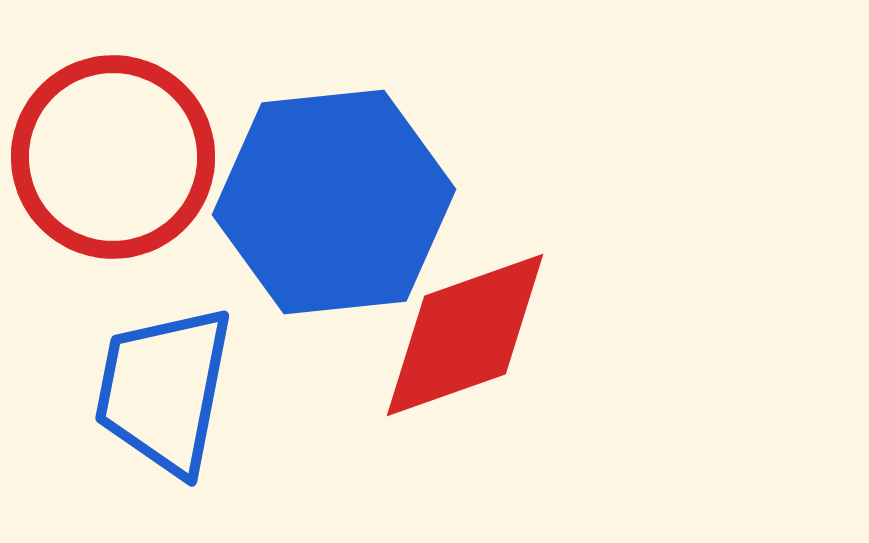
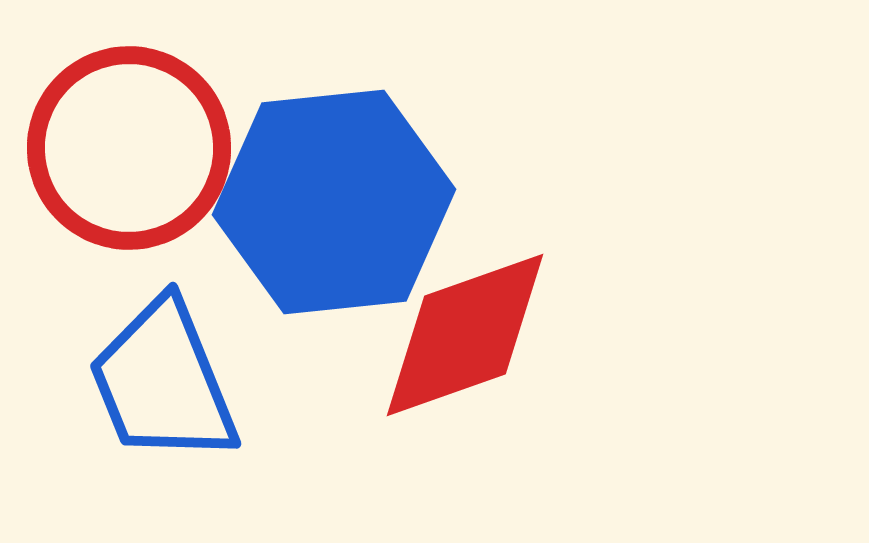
red circle: moved 16 px right, 9 px up
blue trapezoid: moved 1 px left, 8 px up; rotated 33 degrees counterclockwise
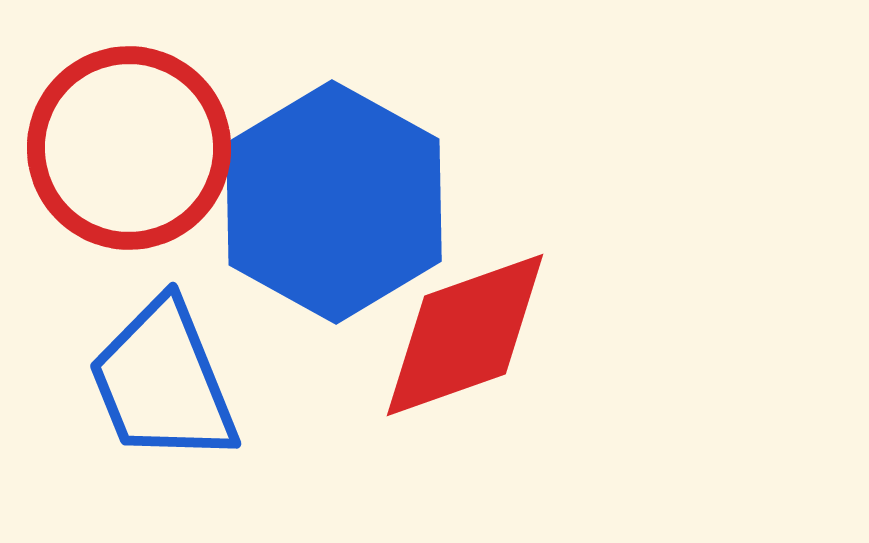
blue hexagon: rotated 25 degrees counterclockwise
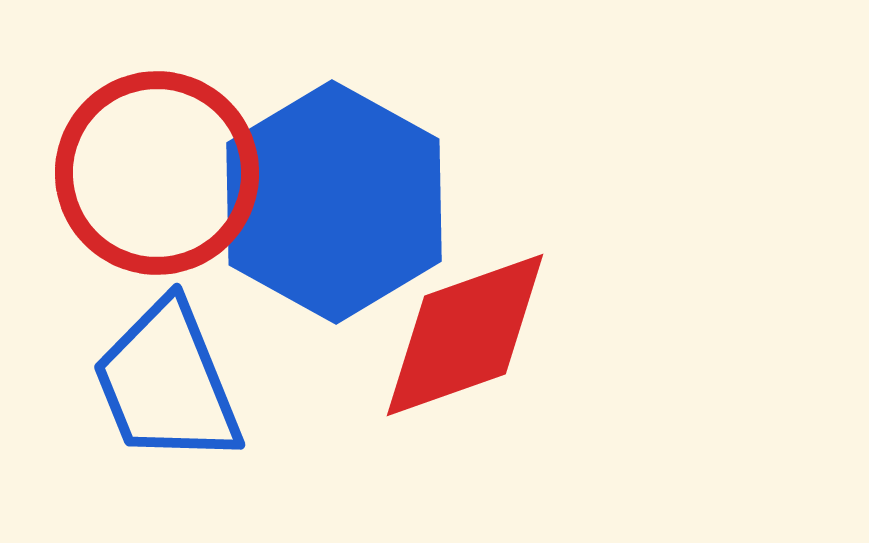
red circle: moved 28 px right, 25 px down
blue trapezoid: moved 4 px right, 1 px down
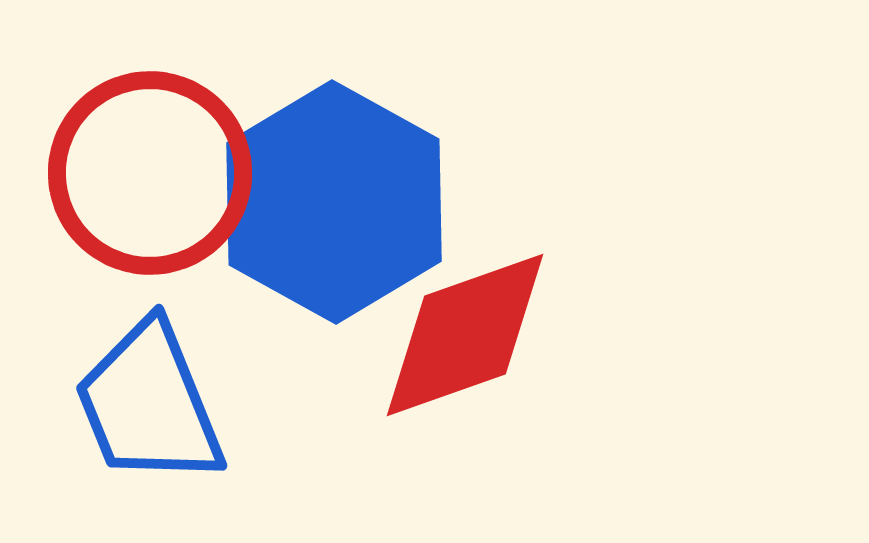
red circle: moved 7 px left
blue trapezoid: moved 18 px left, 21 px down
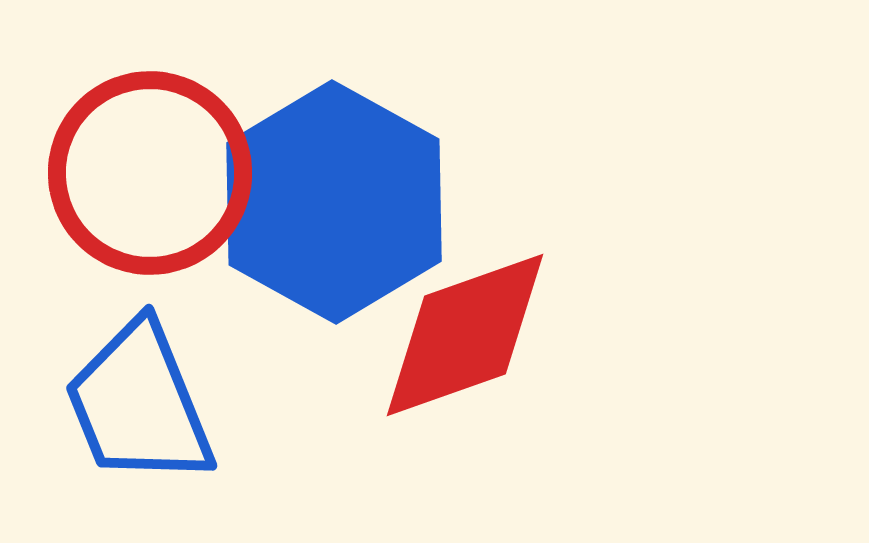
blue trapezoid: moved 10 px left
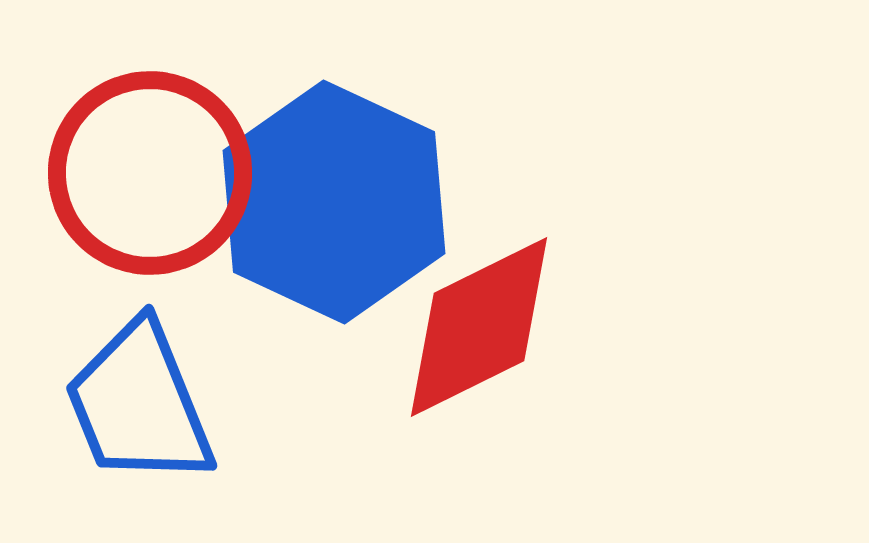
blue hexagon: rotated 4 degrees counterclockwise
red diamond: moved 14 px right, 8 px up; rotated 7 degrees counterclockwise
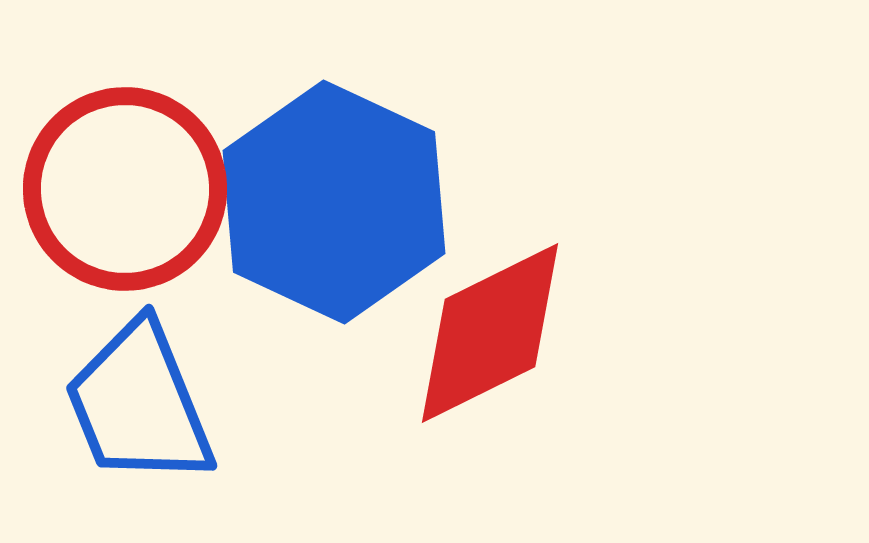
red circle: moved 25 px left, 16 px down
red diamond: moved 11 px right, 6 px down
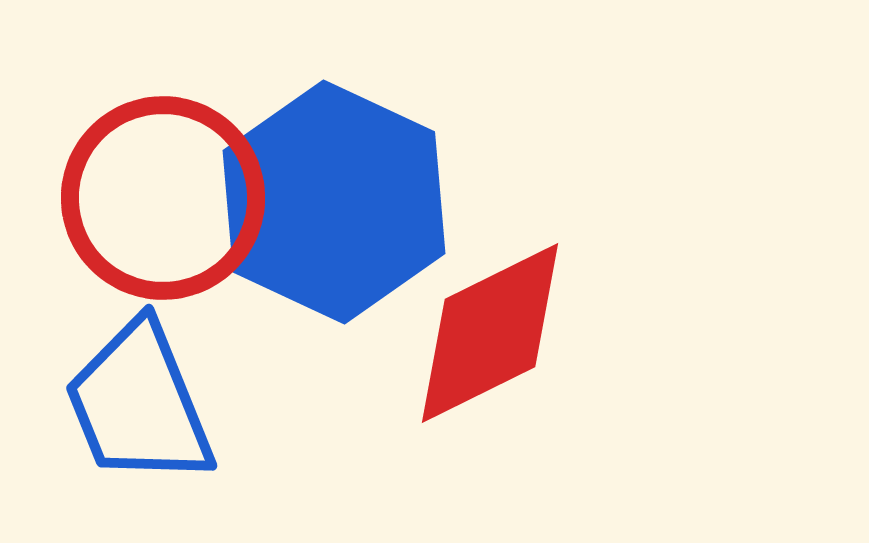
red circle: moved 38 px right, 9 px down
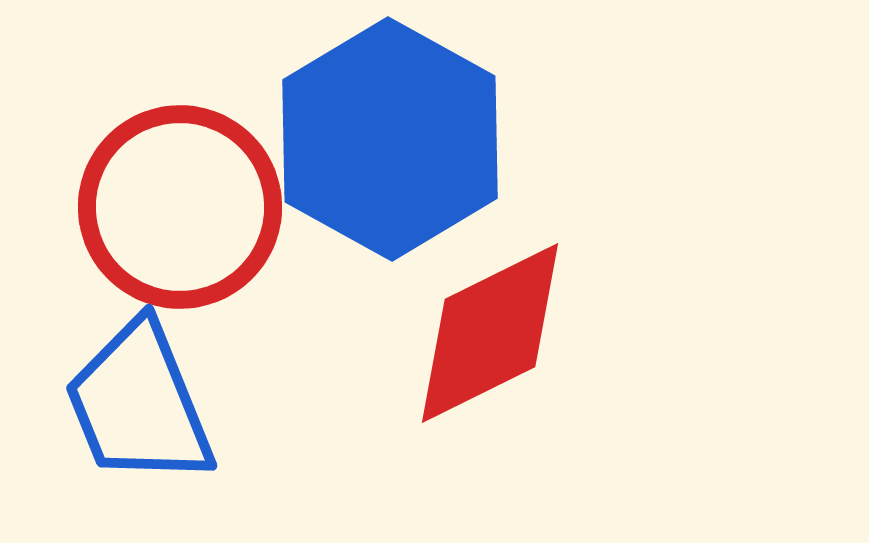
red circle: moved 17 px right, 9 px down
blue hexagon: moved 56 px right, 63 px up; rotated 4 degrees clockwise
